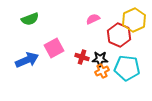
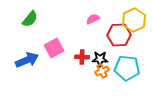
green semicircle: rotated 30 degrees counterclockwise
red hexagon: rotated 25 degrees counterclockwise
red cross: rotated 16 degrees counterclockwise
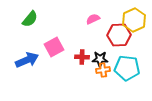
pink square: moved 1 px up
orange cross: moved 1 px right, 1 px up; rotated 16 degrees clockwise
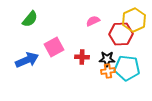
pink semicircle: moved 2 px down
red hexagon: moved 2 px right, 1 px up
black star: moved 7 px right
orange cross: moved 5 px right, 1 px down
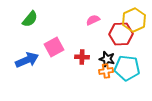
pink semicircle: moved 1 px up
black star: rotated 14 degrees clockwise
orange cross: moved 2 px left
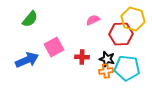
yellow hexagon: moved 1 px left, 1 px up; rotated 20 degrees counterclockwise
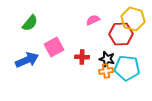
green semicircle: moved 4 px down
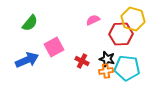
red cross: moved 4 px down; rotated 24 degrees clockwise
